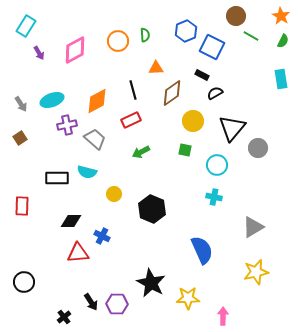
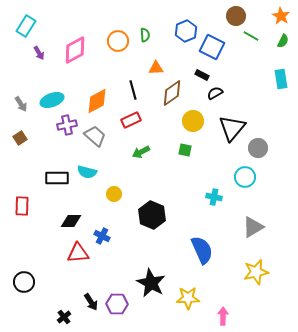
gray trapezoid at (95, 139): moved 3 px up
cyan circle at (217, 165): moved 28 px right, 12 px down
black hexagon at (152, 209): moved 6 px down
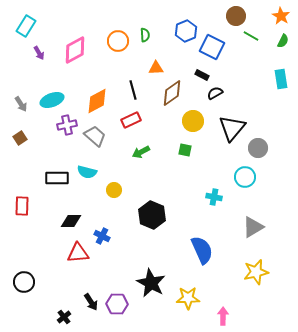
yellow circle at (114, 194): moved 4 px up
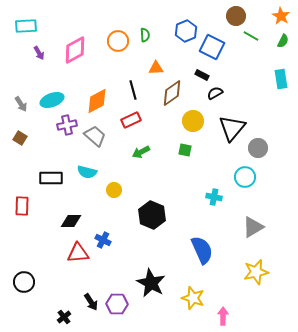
cyan rectangle at (26, 26): rotated 55 degrees clockwise
brown square at (20, 138): rotated 24 degrees counterclockwise
black rectangle at (57, 178): moved 6 px left
blue cross at (102, 236): moved 1 px right, 4 px down
yellow star at (188, 298): moved 5 px right; rotated 20 degrees clockwise
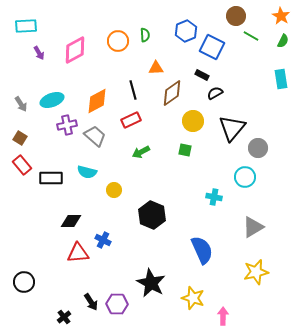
red rectangle at (22, 206): moved 41 px up; rotated 42 degrees counterclockwise
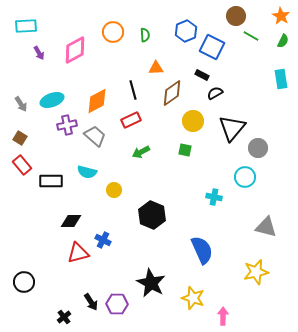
orange circle at (118, 41): moved 5 px left, 9 px up
black rectangle at (51, 178): moved 3 px down
gray triangle at (253, 227): moved 13 px right; rotated 45 degrees clockwise
red triangle at (78, 253): rotated 10 degrees counterclockwise
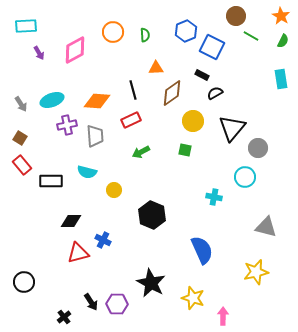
orange diamond at (97, 101): rotated 32 degrees clockwise
gray trapezoid at (95, 136): rotated 45 degrees clockwise
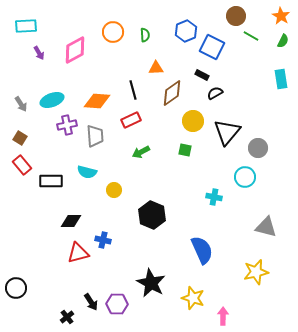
black triangle at (232, 128): moved 5 px left, 4 px down
blue cross at (103, 240): rotated 14 degrees counterclockwise
black circle at (24, 282): moved 8 px left, 6 px down
black cross at (64, 317): moved 3 px right
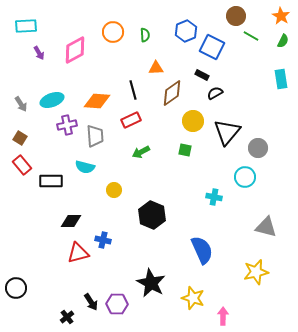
cyan semicircle at (87, 172): moved 2 px left, 5 px up
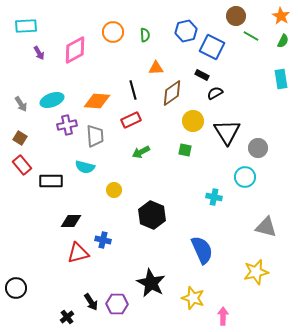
blue hexagon at (186, 31): rotated 10 degrees clockwise
black triangle at (227, 132): rotated 12 degrees counterclockwise
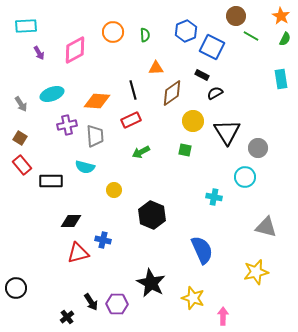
blue hexagon at (186, 31): rotated 10 degrees counterclockwise
green semicircle at (283, 41): moved 2 px right, 2 px up
cyan ellipse at (52, 100): moved 6 px up
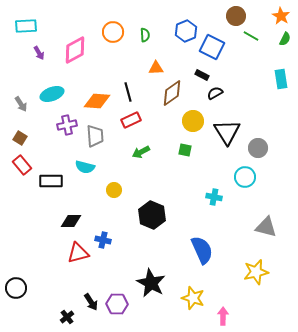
black line at (133, 90): moved 5 px left, 2 px down
